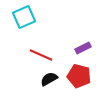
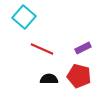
cyan square: rotated 25 degrees counterclockwise
red line: moved 1 px right, 6 px up
black semicircle: rotated 30 degrees clockwise
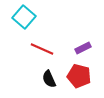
black semicircle: rotated 114 degrees counterclockwise
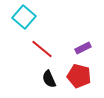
red line: rotated 15 degrees clockwise
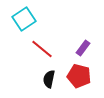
cyan square: moved 2 px down; rotated 15 degrees clockwise
purple rectangle: rotated 28 degrees counterclockwise
black semicircle: rotated 36 degrees clockwise
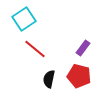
red line: moved 7 px left
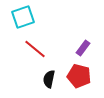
cyan square: moved 1 px left, 2 px up; rotated 15 degrees clockwise
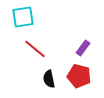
cyan square: rotated 10 degrees clockwise
black semicircle: rotated 24 degrees counterclockwise
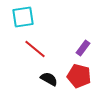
black semicircle: rotated 132 degrees clockwise
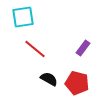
red pentagon: moved 2 px left, 7 px down
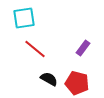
cyan square: moved 1 px right, 1 px down
